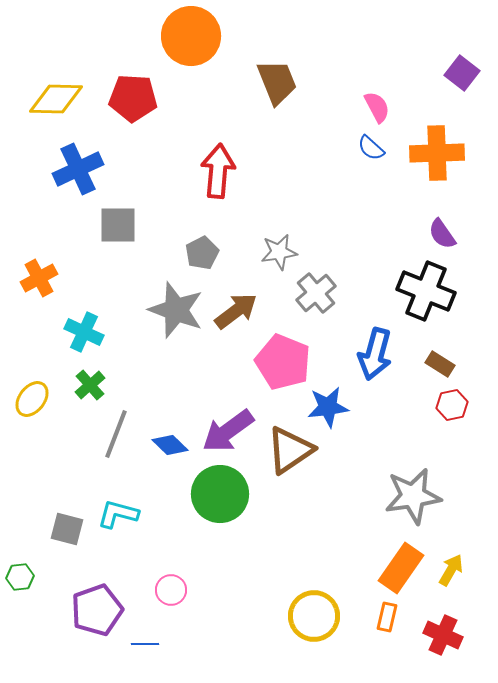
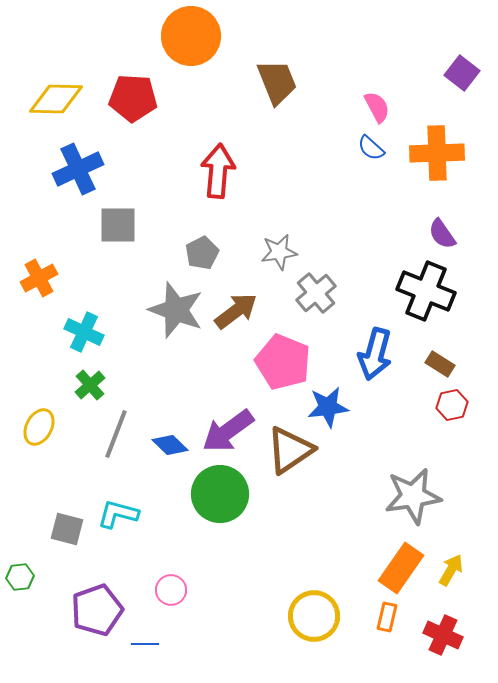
yellow ellipse at (32, 399): moved 7 px right, 28 px down; rotated 9 degrees counterclockwise
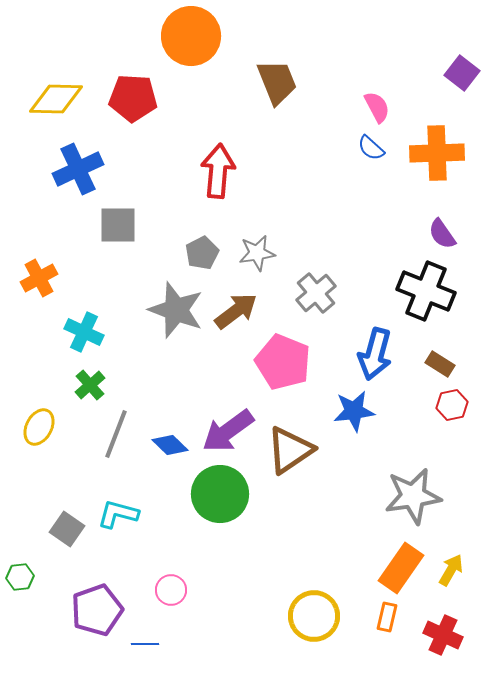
gray star at (279, 252): moved 22 px left, 1 px down
blue star at (328, 407): moved 26 px right, 4 px down
gray square at (67, 529): rotated 20 degrees clockwise
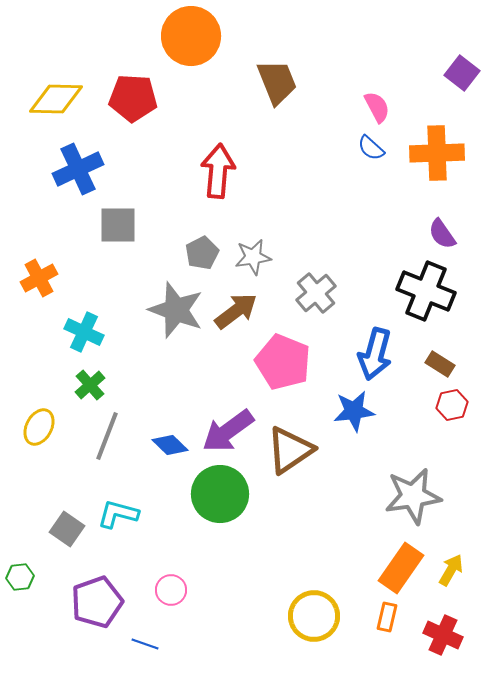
gray star at (257, 253): moved 4 px left, 4 px down
gray line at (116, 434): moved 9 px left, 2 px down
purple pentagon at (97, 610): moved 8 px up
blue line at (145, 644): rotated 20 degrees clockwise
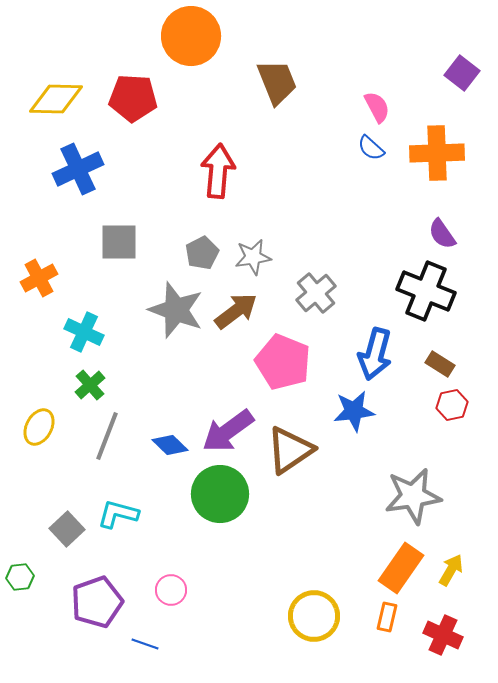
gray square at (118, 225): moved 1 px right, 17 px down
gray square at (67, 529): rotated 12 degrees clockwise
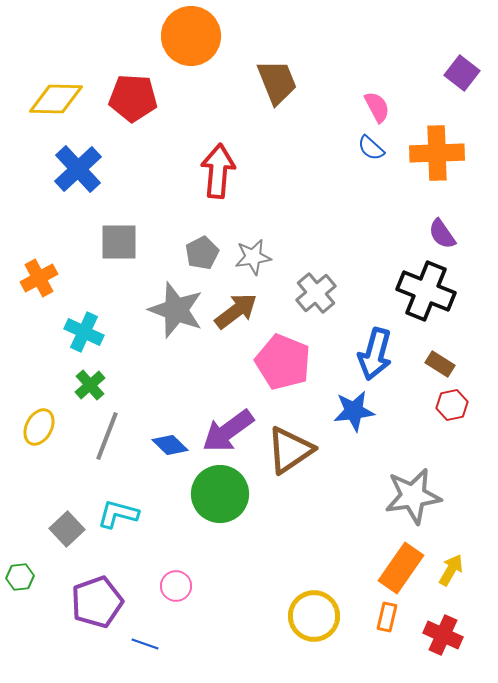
blue cross at (78, 169): rotated 18 degrees counterclockwise
pink circle at (171, 590): moved 5 px right, 4 px up
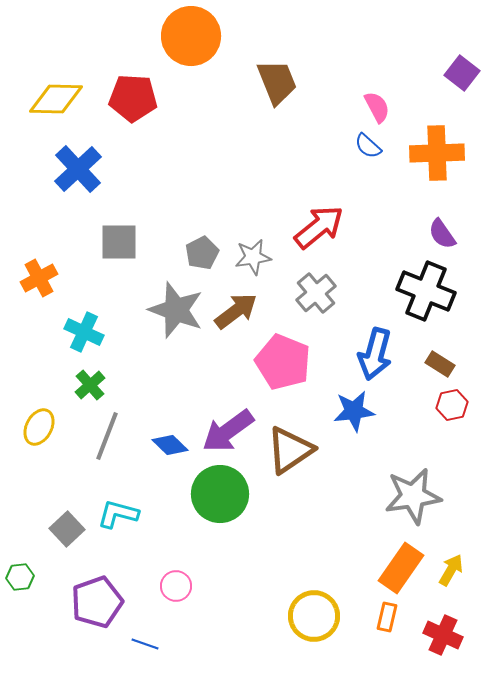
blue semicircle at (371, 148): moved 3 px left, 2 px up
red arrow at (218, 171): moved 101 px right, 56 px down; rotated 46 degrees clockwise
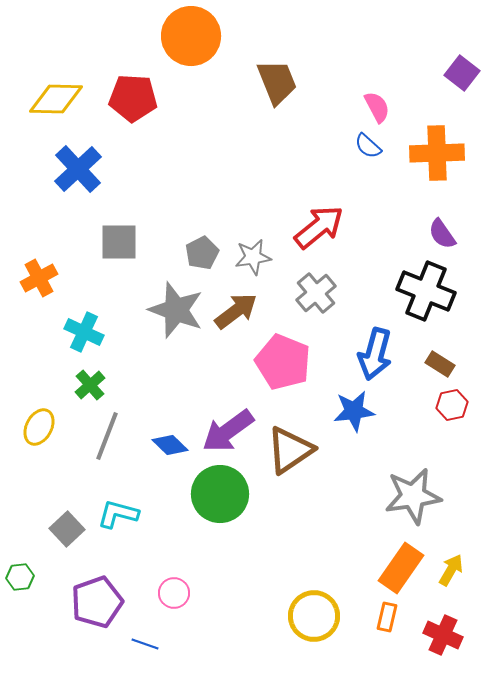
pink circle at (176, 586): moved 2 px left, 7 px down
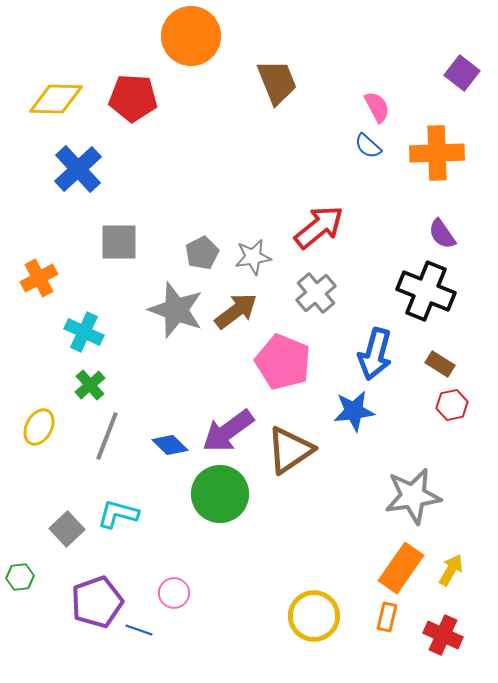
blue line at (145, 644): moved 6 px left, 14 px up
